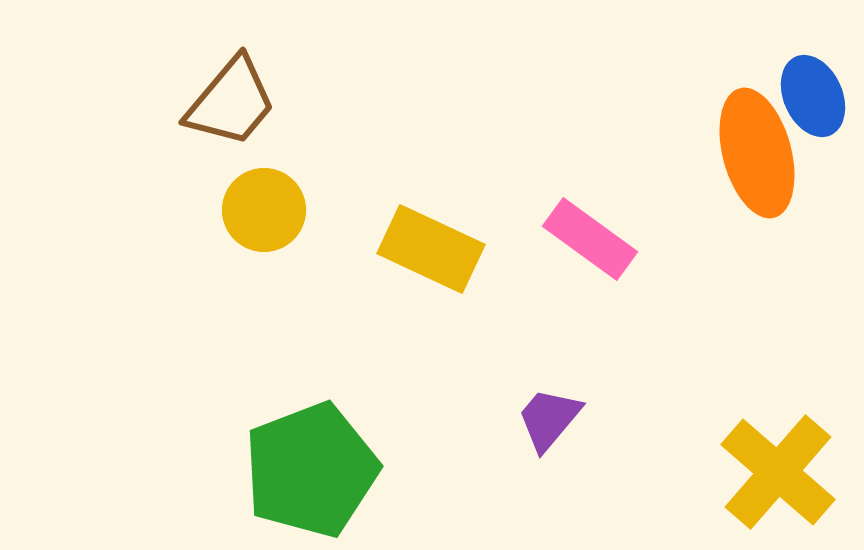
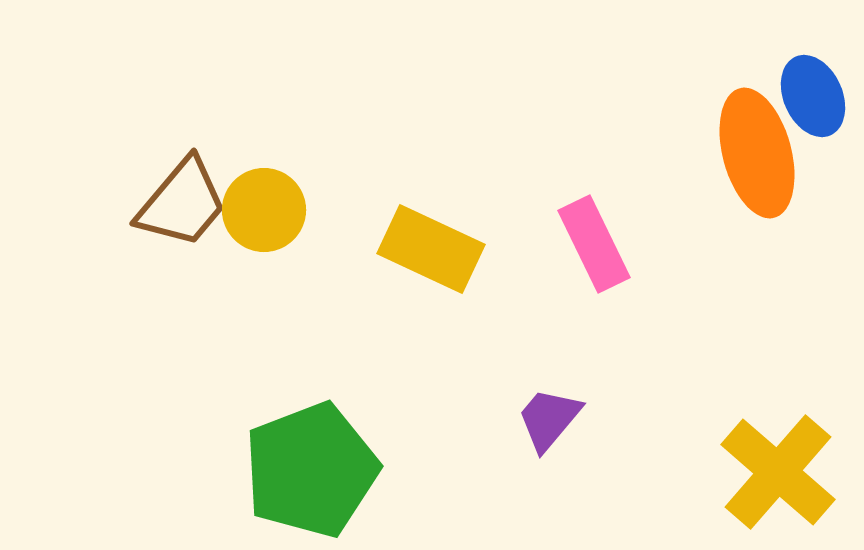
brown trapezoid: moved 49 px left, 101 px down
pink rectangle: moved 4 px right, 5 px down; rotated 28 degrees clockwise
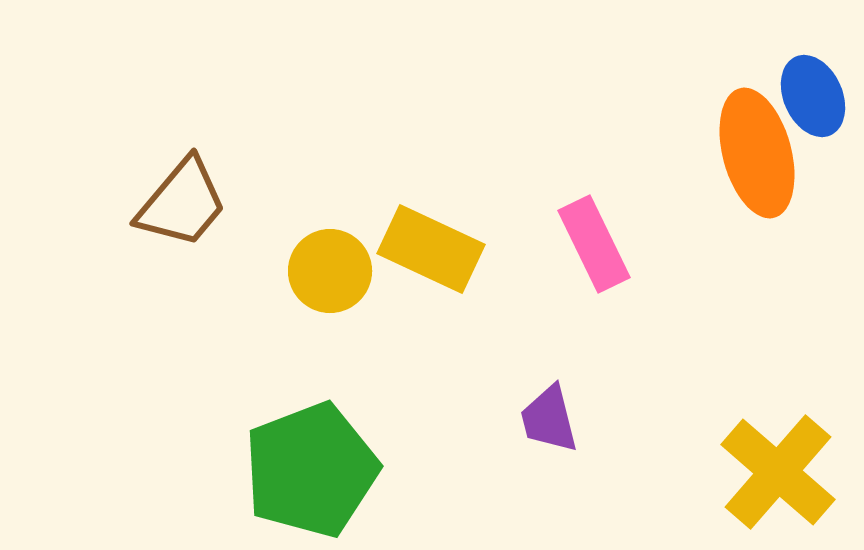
yellow circle: moved 66 px right, 61 px down
purple trapezoid: rotated 54 degrees counterclockwise
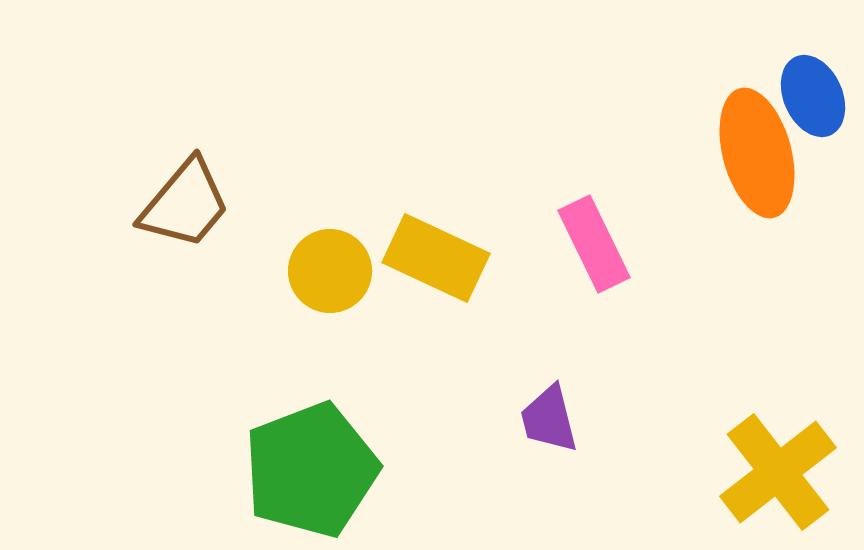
brown trapezoid: moved 3 px right, 1 px down
yellow rectangle: moved 5 px right, 9 px down
yellow cross: rotated 11 degrees clockwise
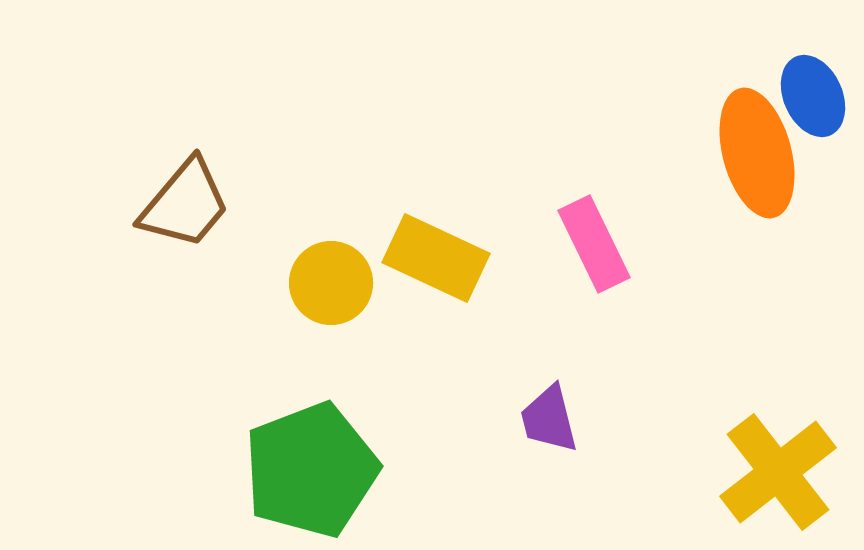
yellow circle: moved 1 px right, 12 px down
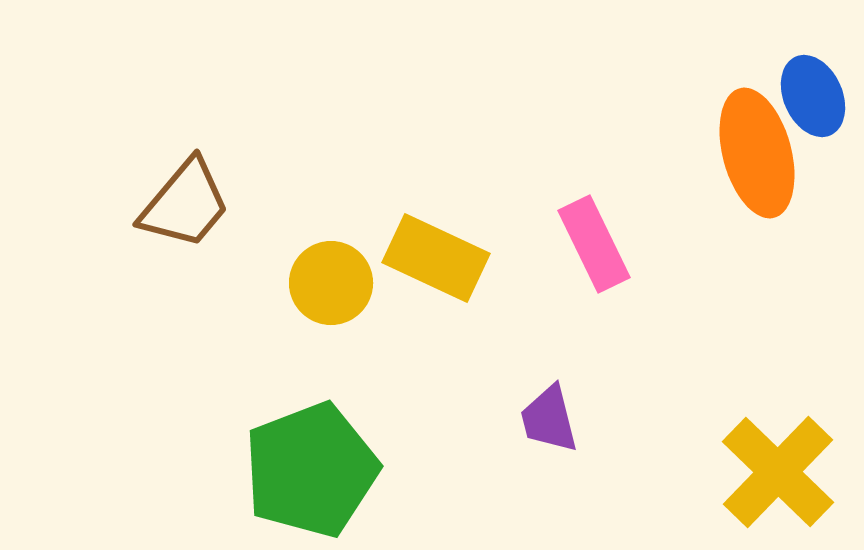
yellow cross: rotated 8 degrees counterclockwise
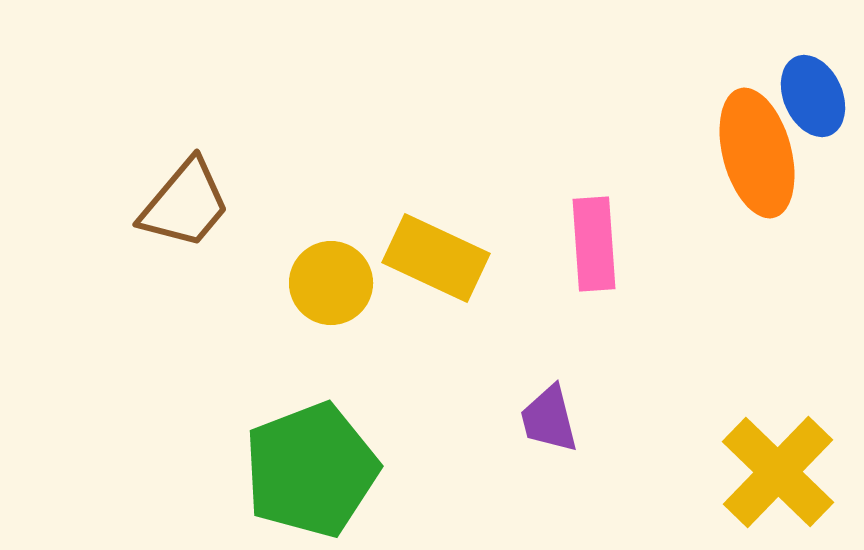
pink rectangle: rotated 22 degrees clockwise
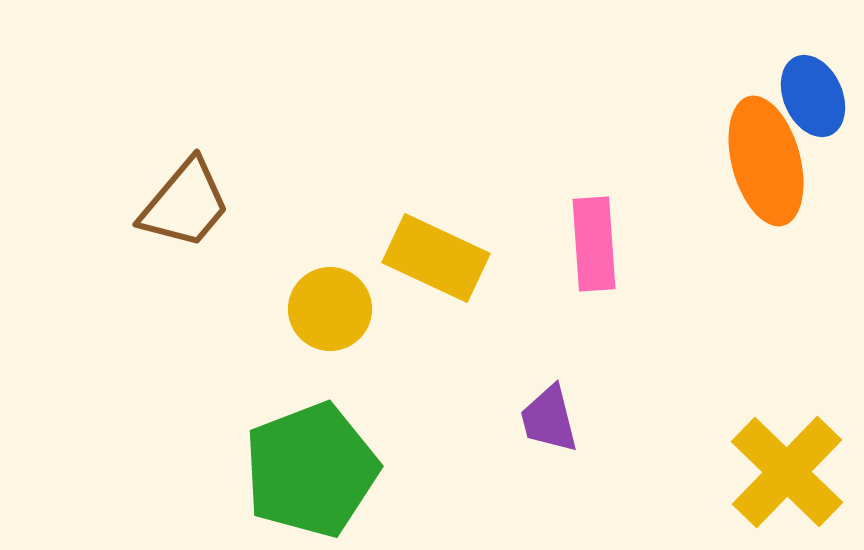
orange ellipse: moved 9 px right, 8 px down
yellow circle: moved 1 px left, 26 px down
yellow cross: moved 9 px right
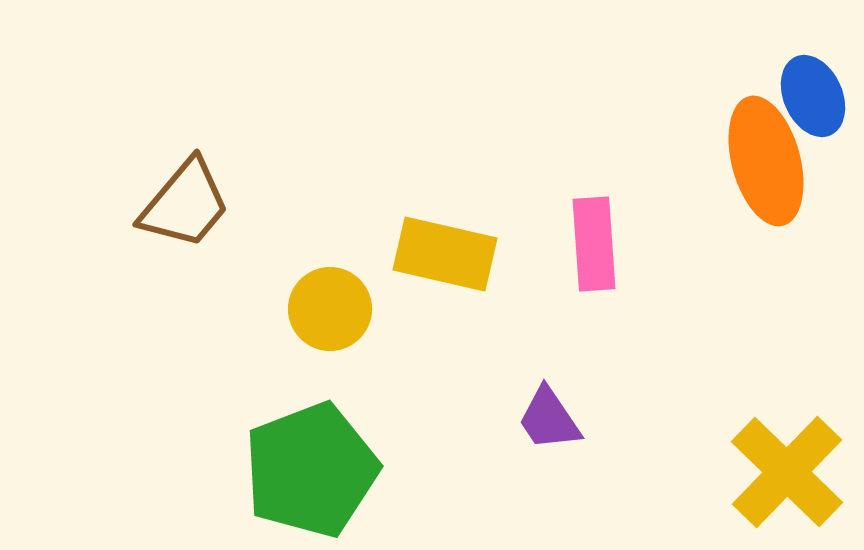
yellow rectangle: moved 9 px right, 4 px up; rotated 12 degrees counterclockwise
purple trapezoid: rotated 20 degrees counterclockwise
